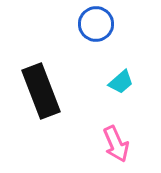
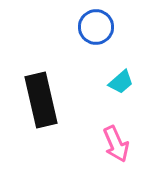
blue circle: moved 3 px down
black rectangle: moved 9 px down; rotated 8 degrees clockwise
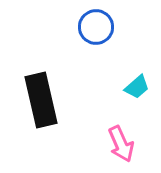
cyan trapezoid: moved 16 px right, 5 px down
pink arrow: moved 5 px right
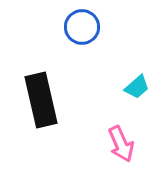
blue circle: moved 14 px left
